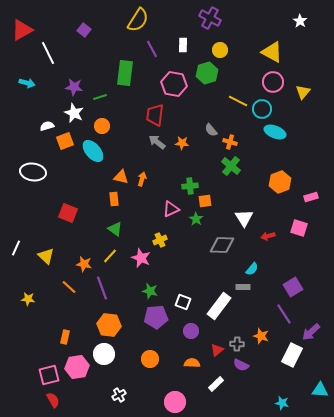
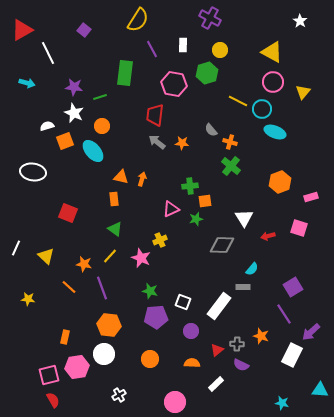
green star at (196, 219): rotated 24 degrees clockwise
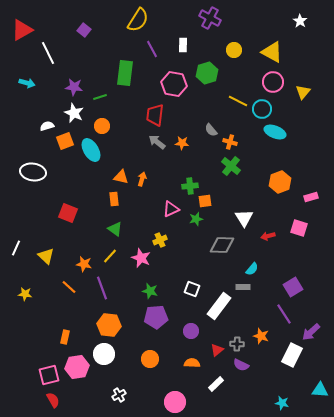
yellow circle at (220, 50): moved 14 px right
cyan ellipse at (93, 151): moved 2 px left, 1 px up; rotated 10 degrees clockwise
yellow star at (28, 299): moved 3 px left, 5 px up
white square at (183, 302): moved 9 px right, 13 px up
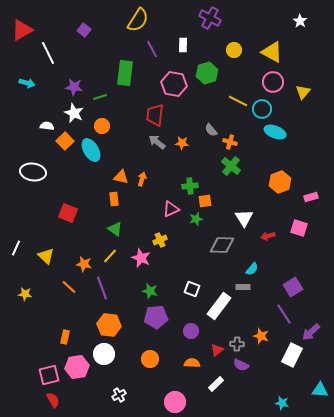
white semicircle at (47, 126): rotated 24 degrees clockwise
orange square at (65, 141): rotated 24 degrees counterclockwise
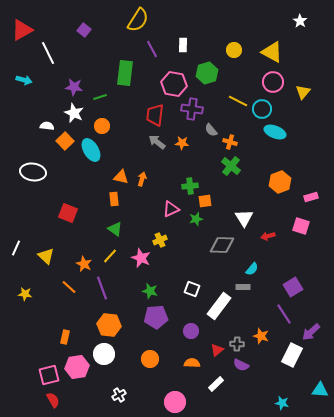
purple cross at (210, 18): moved 18 px left, 91 px down; rotated 20 degrees counterclockwise
cyan arrow at (27, 83): moved 3 px left, 3 px up
pink square at (299, 228): moved 2 px right, 2 px up
orange star at (84, 264): rotated 14 degrees clockwise
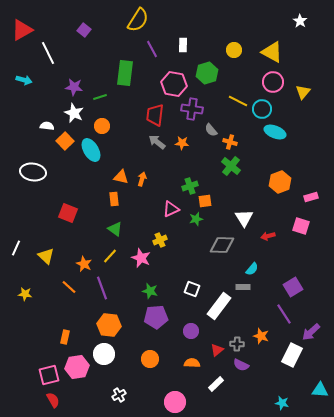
green cross at (190, 186): rotated 14 degrees counterclockwise
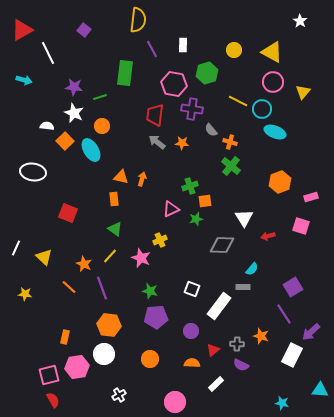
yellow semicircle at (138, 20): rotated 25 degrees counterclockwise
yellow triangle at (46, 256): moved 2 px left, 1 px down
red triangle at (217, 350): moved 4 px left
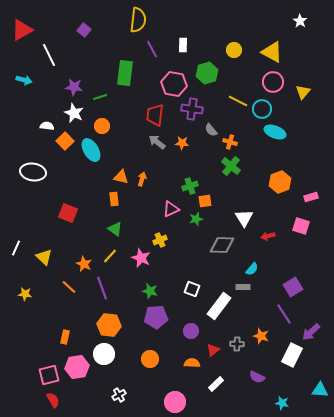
white line at (48, 53): moved 1 px right, 2 px down
purple semicircle at (241, 365): moved 16 px right, 12 px down
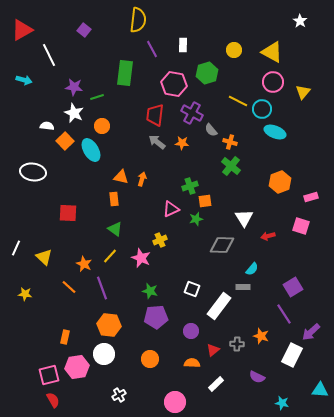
green line at (100, 97): moved 3 px left
purple cross at (192, 109): moved 4 px down; rotated 20 degrees clockwise
red square at (68, 213): rotated 18 degrees counterclockwise
